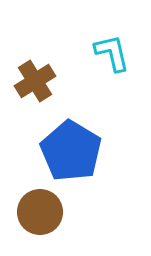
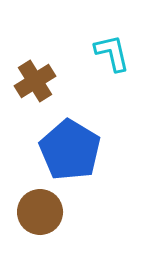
blue pentagon: moved 1 px left, 1 px up
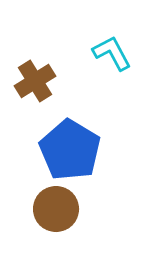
cyan L-shape: rotated 15 degrees counterclockwise
brown circle: moved 16 px right, 3 px up
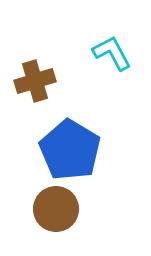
brown cross: rotated 15 degrees clockwise
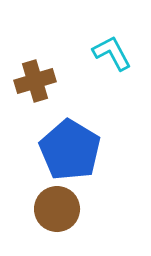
brown circle: moved 1 px right
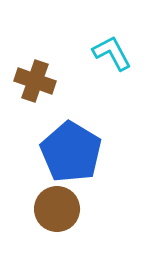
brown cross: rotated 36 degrees clockwise
blue pentagon: moved 1 px right, 2 px down
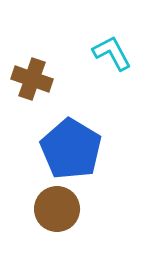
brown cross: moved 3 px left, 2 px up
blue pentagon: moved 3 px up
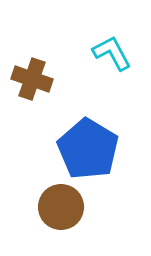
blue pentagon: moved 17 px right
brown circle: moved 4 px right, 2 px up
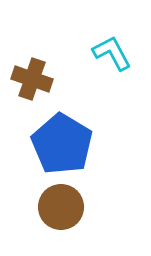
blue pentagon: moved 26 px left, 5 px up
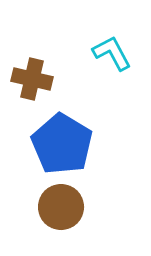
brown cross: rotated 6 degrees counterclockwise
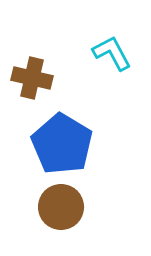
brown cross: moved 1 px up
